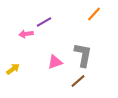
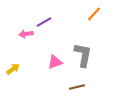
brown line: moved 1 px left, 6 px down; rotated 28 degrees clockwise
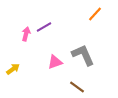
orange line: moved 1 px right
purple line: moved 5 px down
pink arrow: rotated 112 degrees clockwise
gray L-shape: rotated 35 degrees counterclockwise
brown line: rotated 49 degrees clockwise
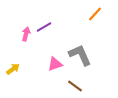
gray L-shape: moved 3 px left
pink triangle: moved 2 px down
brown line: moved 2 px left, 1 px up
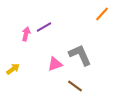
orange line: moved 7 px right
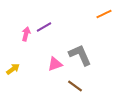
orange line: moved 2 px right; rotated 21 degrees clockwise
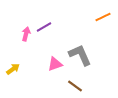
orange line: moved 1 px left, 3 px down
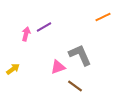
pink triangle: moved 3 px right, 3 px down
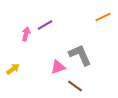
purple line: moved 1 px right, 2 px up
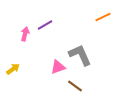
pink arrow: moved 1 px left
